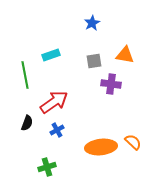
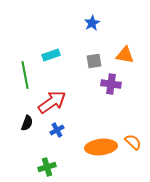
red arrow: moved 2 px left
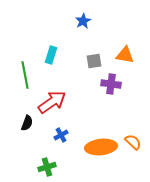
blue star: moved 9 px left, 2 px up
cyan rectangle: rotated 54 degrees counterclockwise
blue cross: moved 4 px right, 5 px down
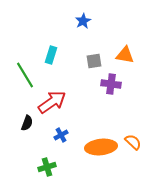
green line: rotated 20 degrees counterclockwise
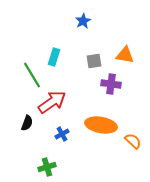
cyan rectangle: moved 3 px right, 2 px down
green line: moved 7 px right
blue cross: moved 1 px right, 1 px up
orange semicircle: moved 1 px up
orange ellipse: moved 22 px up; rotated 16 degrees clockwise
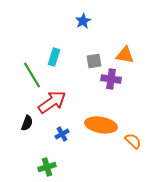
purple cross: moved 5 px up
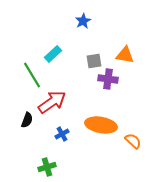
cyan rectangle: moved 1 px left, 3 px up; rotated 30 degrees clockwise
purple cross: moved 3 px left
black semicircle: moved 3 px up
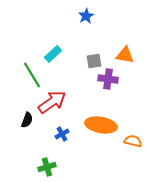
blue star: moved 3 px right, 5 px up
orange semicircle: rotated 30 degrees counterclockwise
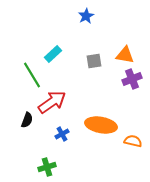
purple cross: moved 24 px right; rotated 30 degrees counterclockwise
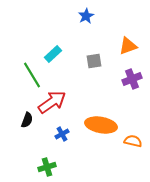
orange triangle: moved 3 px right, 9 px up; rotated 30 degrees counterclockwise
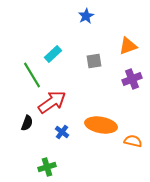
black semicircle: moved 3 px down
blue cross: moved 2 px up; rotated 24 degrees counterclockwise
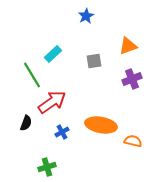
black semicircle: moved 1 px left
blue cross: rotated 24 degrees clockwise
